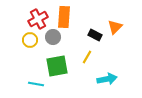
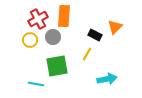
orange rectangle: moved 1 px up
yellow line: moved 3 px up
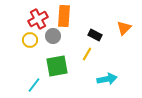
orange triangle: moved 9 px right, 1 px down
gray circle: moved 1 px up
cyan line: moved 2 px left, 1 px down; rotated 63 degrees counterclockwise
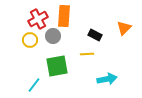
yellow line: rotated 56 degrees clockwise
